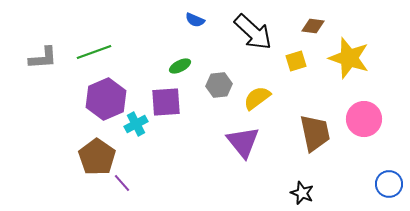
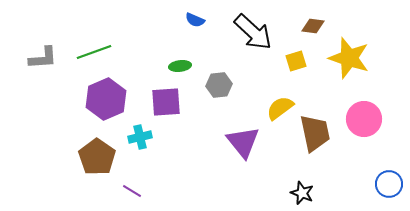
green ellipse: rotated 20 degrees clockwise
yellow semicircle: moved 23 px right, 10 px down
cyan cross: moved 4 px right, 13 px down; rotated 15 degrees clockwise
purple line: moved 10 px right, 8 px down; rotated 18 degrees counterclockwise
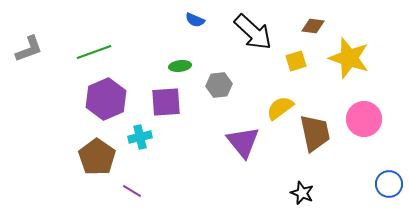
gray L-shape: moved 14 px left, 9 px up; rotated 16 degrees counterclockwise
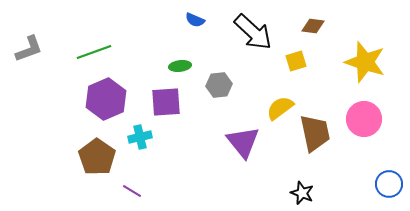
yellow star: moved 16 px right, 4 px down
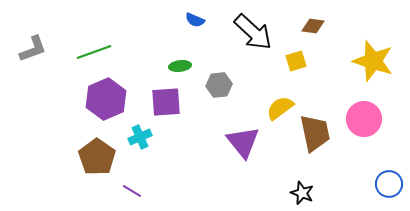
gray L-shape: moved 4 px right
yellow star: moved 8 px right, 1 px up
cyan cross: rotated 10 degrees counterclockwise
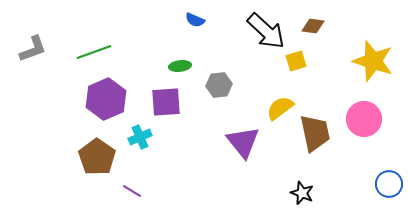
black arrow: moved 13 px right, 1 px up
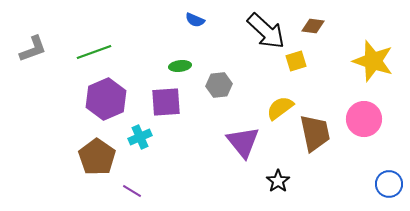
black star: moved 24 px left, 12 px up; rotated 15 degrees clockwise
